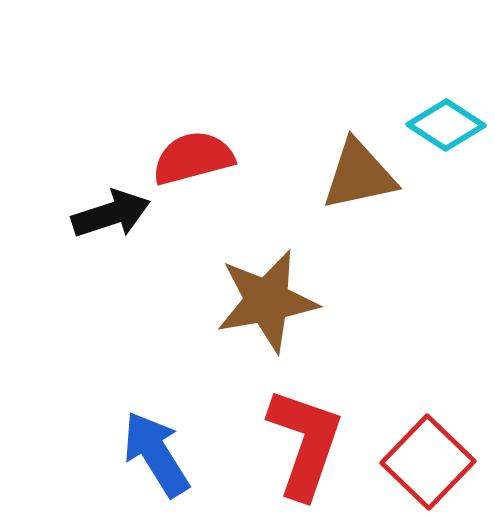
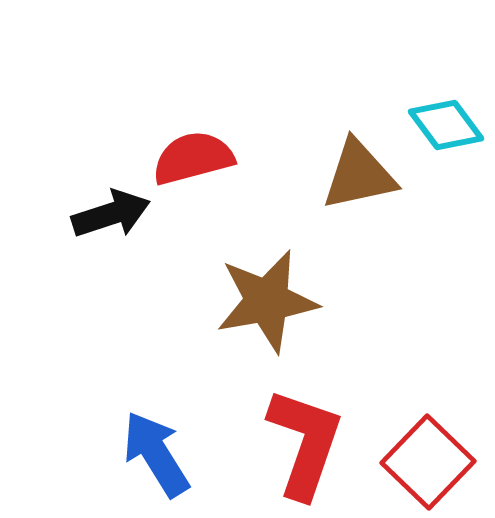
cyan diamond: rotated 20 degrees clockwise
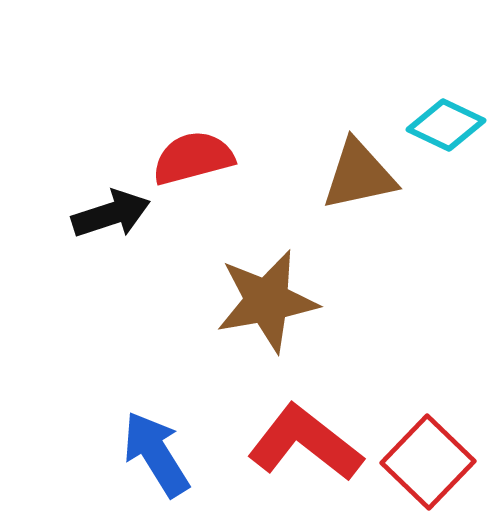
cyan diamond: rotated 28 degrees counterclockwise
red L-shape: rotated 71 degrees counterclockwise
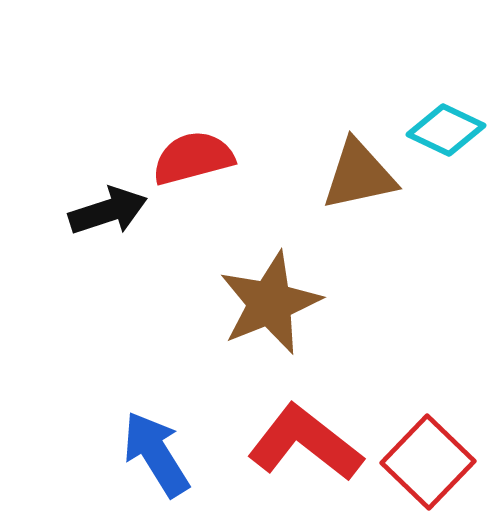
cyan diamond: moved 5 px down
black arrow: moved 3 px left, 3 px up
brown star: moved 3 px right, 2 px down; rotated 12 degrees counterclockwise
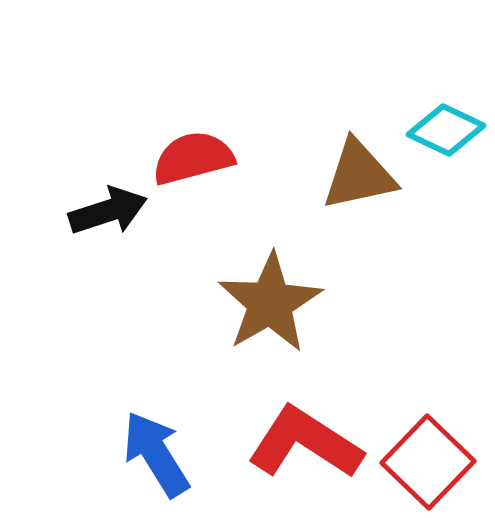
brown star: rotated 8 degrees counterclockwise
red L-shape: rotated 5 degrees counterclockwise
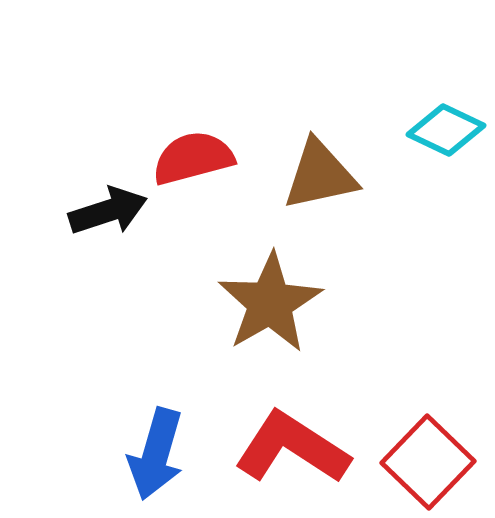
brown triangle: moved 39 px left
red L-shape: moved 13 px left, 5 px down
blue arrow: rotated 132 degrees counterclockwise
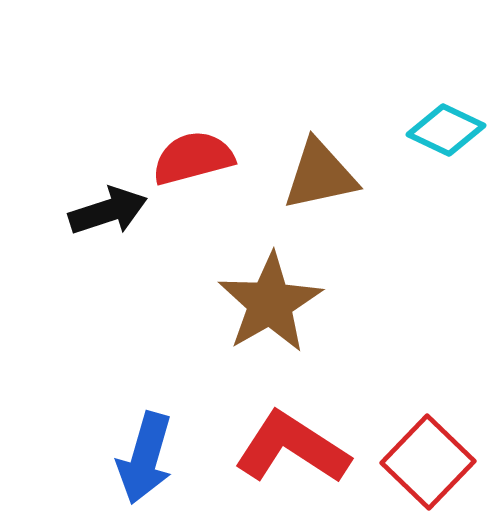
blue arrow: moved 11 px left, 4 px down
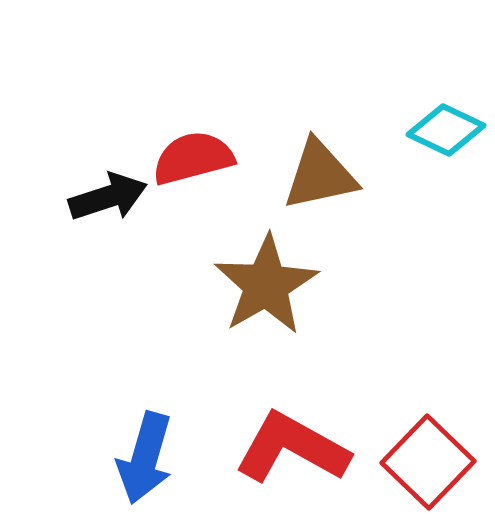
black arrow: moved 14 px up
brown star: moved 4 px left, 18 px up
red L-shape: rotated 4 degrees counterclockwise
